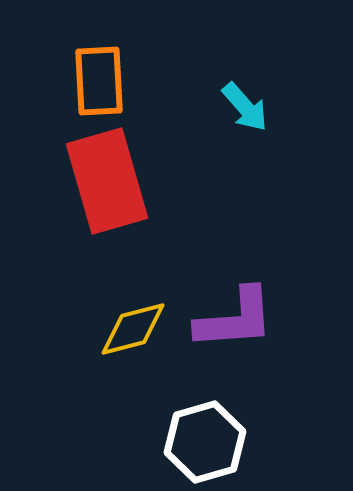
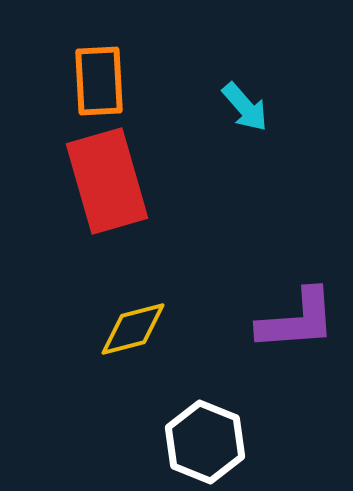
purple L-shape: moved 62 px right, 1 px down
white hexagon: rotated 22 degrees counterclockwise
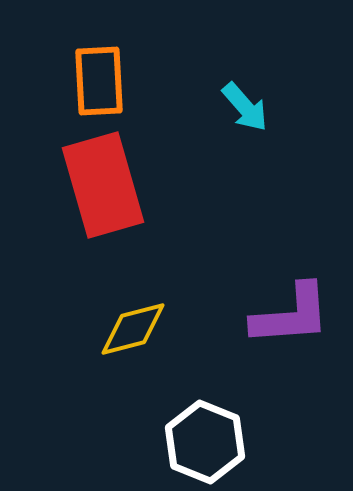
red rectangle: moved 4 px left, 4 px down
purple L-shape: moved 6 px left, 5 px up
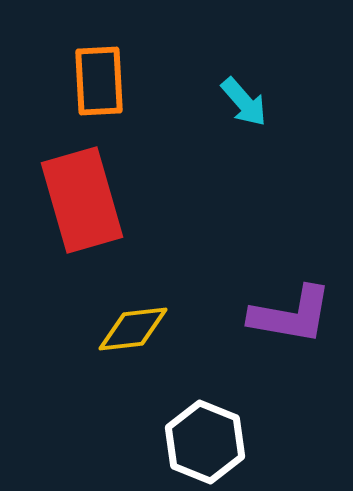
cyan arrow: moved 1 px left, 5 px up
red rectangle: moved 21 px left, 15 px down
purple L-shape: rotated 14 degrees clockwise
yellow diamond: rotated 8 degrees clockwise
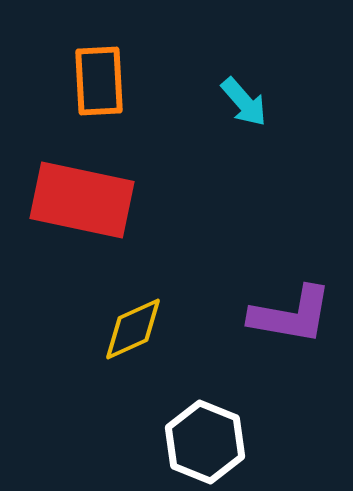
red rectangle: rotated 62 degrees counterclockwise
yellow diamond: rotated 18 degrees counterclockwise
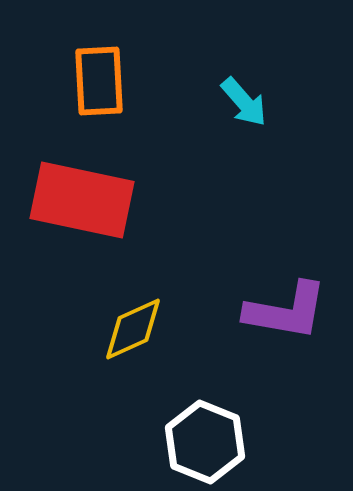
purple L-shape: moved 5 px left, 4 px up
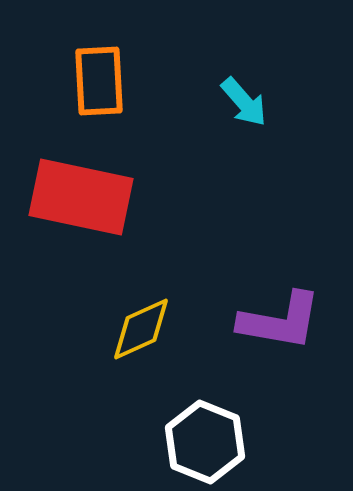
red rectangle: moved 1 px left, 3 px up
purple L-shape: moved 6 px left, 10 px down
yellow diamond: moved 8 px right
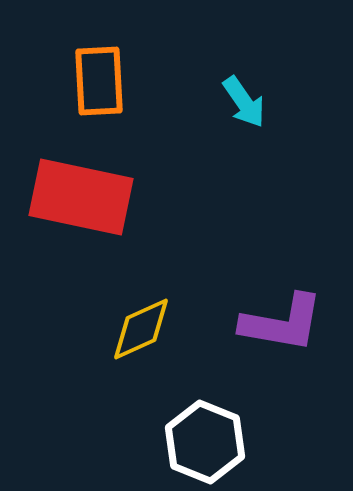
cyan arrow: rotated 6 degrees clockwise
purple L-shape: moved 2 px right, 2 px down
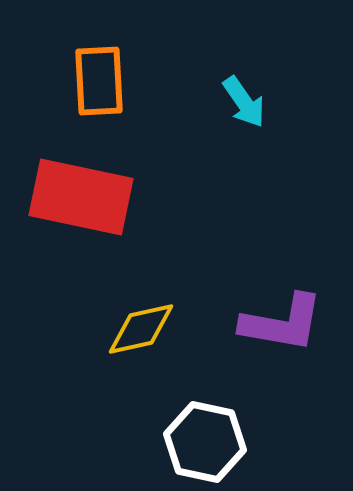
yellow diamond: rotated 12 degrees clockwise
white hexagon: rotated 10 degrees counterclockwise
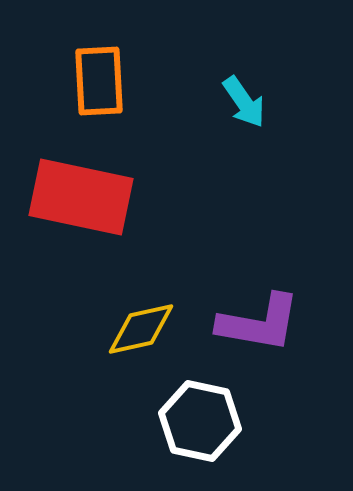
purple L-shape: moved 23 px left
white hexagon: moved 5 px left, 21 px up
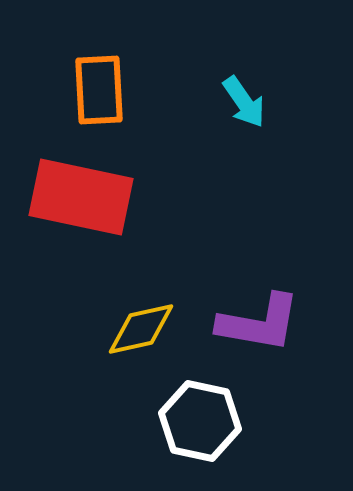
orange rectangle: moved 9 px down
